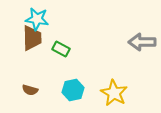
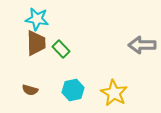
brown trapezoid: moved 4 px right, 5 px down
gray arrow: moved 3 px down
green rectangle: rotated 18 degrees clockwise
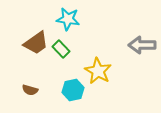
cyan star: moved 31 px right
brown trapezoid: rotated 56 degrees clockwise
yellow star: moved 16 px left, 22 px up
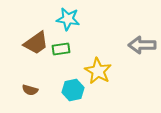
green rectangle: rotated 54 degrees counterclockwise
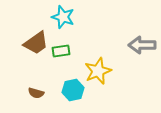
cyan star: moved 5 px left, 2 px up; rotated 10 degrees clockwise
green rectangle: moved 2 px down
yellow star: rotated 20 degrees clockwise
brown semicircle: moved 6 px right, 3 px down
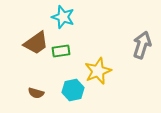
gray arrow: rotated 108 degrees clockwise
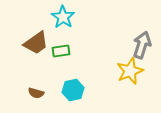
cyan star: rotated 15 degrees clockwise
yellow star: moved 32 px right
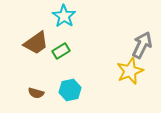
cyan star: moved 1 px right, 1 px up
gray arrow: rotated 8 degrees clockwise
green rectangle: rotated 24 degrees counterclockwise
cyan hexagon: moved 3 px left
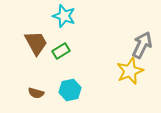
cyan star: rotated 15 degrees counterclockwise
brown trapezoid: rotated 84 degrees counterclockwise
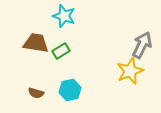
brown trapezoid: rotated 52 degrees counterclockwise
